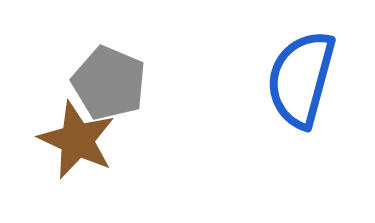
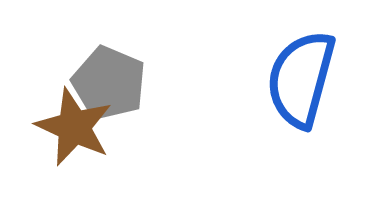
brown star: moved 3 px left, 13 px up
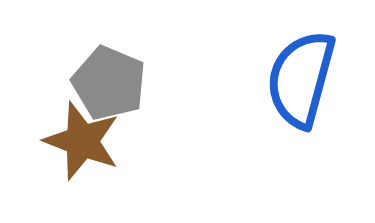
brown star: moved 8 px right, 14 px down; rotated 4 degrees counterclockwise
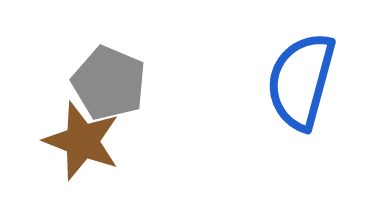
blue semicircle: moved 2 px down
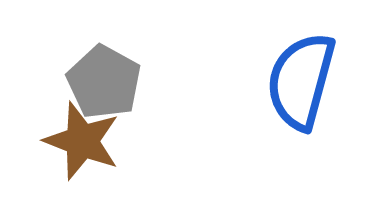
gray pentagon: moved 5 px left, 1 px up; rotated 6 degrees clockwise
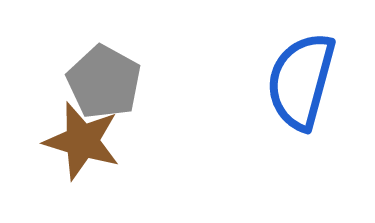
brown star: rotated 4 degrees counterclockwise
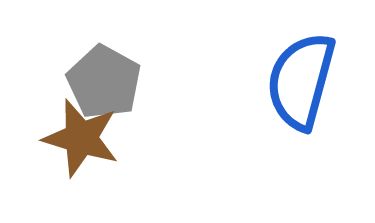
brown star: moved 1 px left, 3 px up
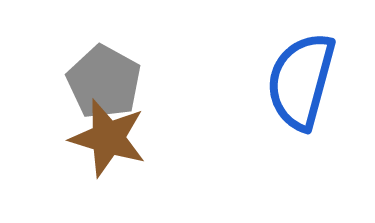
brown star: moved 27 px right
